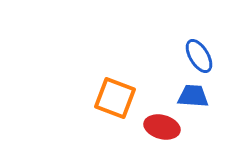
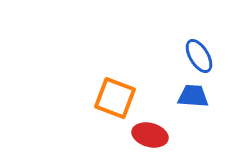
red ellipse: moved 12 px left, 8 px down
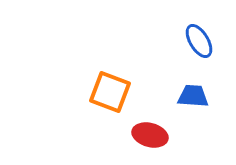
blue ellipse: moved 15 px up
orange square: moved 5 px left, 6 px up
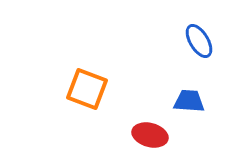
orange square: moved 23 px left, 3 px up
blue trapezoid: moved 4 px left, 5 px down
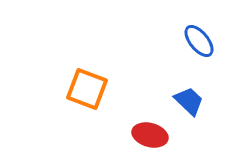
blue ellipse: rotated 8 degrees counterclockwise
blue trapezoid: rotated 40 degrees clockwise
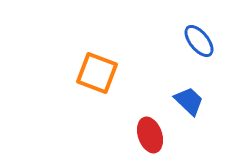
orange square: moved 10 px right, 16 px up
red ellipse: rotated 56 degrees clockwise
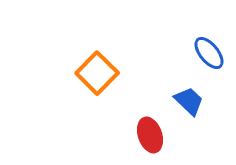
blue ellipse: moved 10 px right, 12 px down
orange square: rotated 24 degrees clockwise
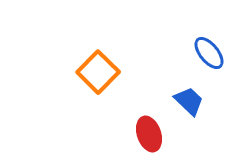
orange square: moved 1 px right, 1 px up
red ellipse: moved 1 px left, 1 px up
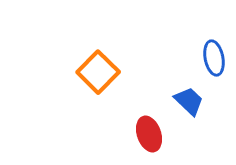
blue ellipse: moved 5 px right, 5 px down; rotated 28 degrees clockwise
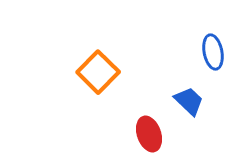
blue ellipse: moved 1 px left, 6 px up
